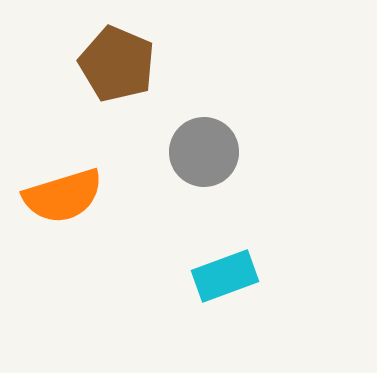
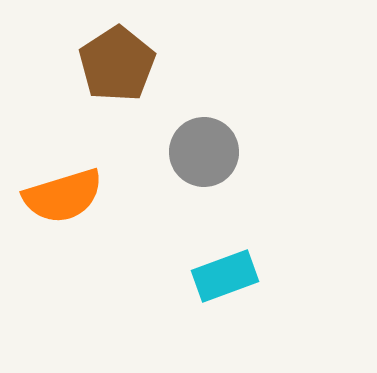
brown pentagon: rotated 16 degrees clockwise
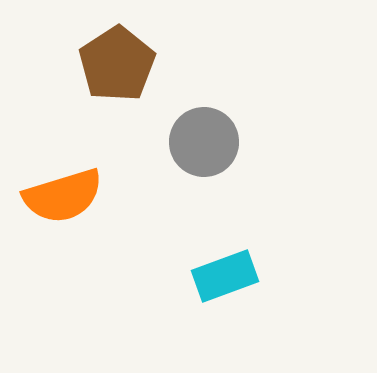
gray circle: moved 10 px up
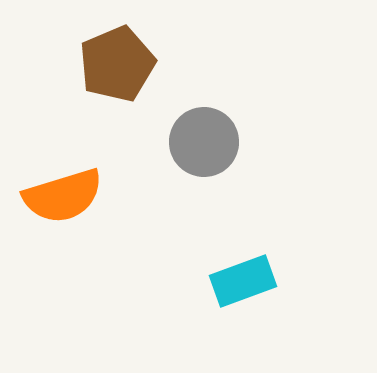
brown pentagon: rotated 10 degrees clockwise
cyan rectangle: moved 18 px right, 5 px down
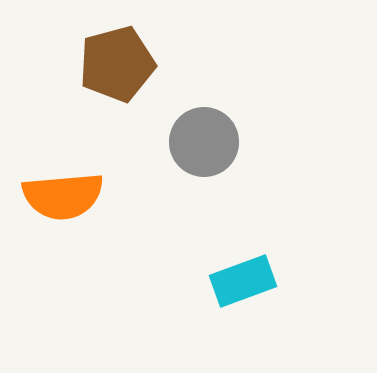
brown pentagon: rotated 8 degrees clockwise
orange semicircle: rotated 12 degrees clockwise
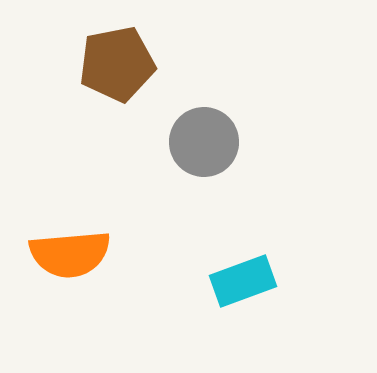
brown pentagon: rotated 4 degrees clockwise
orange semicircle: moved 7 px right, 58 px down
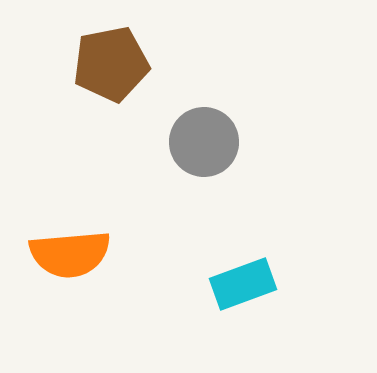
brown pentagon: moved 6 px left
cyan rectangle: moved 3 px down
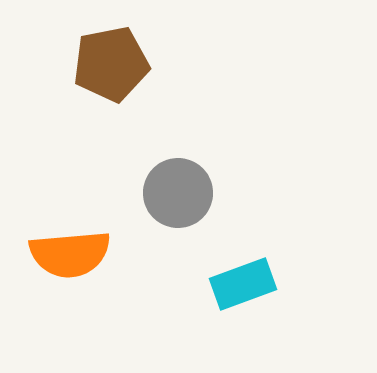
gray circle: moved 26 px left, 51 px down
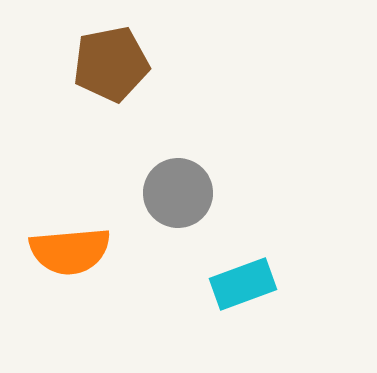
orange semicircle: moved 3 px up
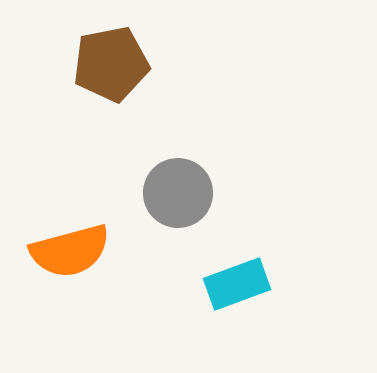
orange semicircle: rotated 10 degrees counterclockwise
cyan rectangle: moved 6 px left
